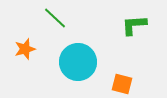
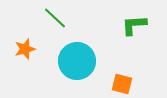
cyan circle: moved 1 px left, 1 px up
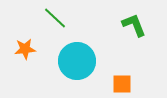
green L-shape: rotated 72 degrees clockwise
orange star: rotated 10 degrees clockwise
orange square: rotated 15 degrees counterclockwise
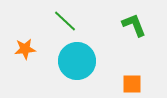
green line: moved 10 px right, 3 px down
orange square: moved 10 px right
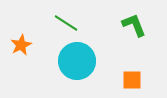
green line: moved 1 px right, 2 px down; rotated 10 degrees counterclockwise
orange star: moved 4 px left, 4 px up; rotated 20 degrees counterclockwise
orange square: moved 4 px up
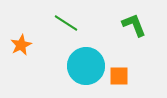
cyan circle: moved 9 px right, 5 px down
orange square: moved 13 px left, 4 px up
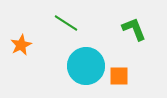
green L-shape: moved 4 px down
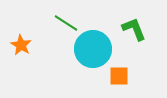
orange star: rotated 15 degrees counterclockwise
cyan circle: moved 7 px right, 17 px up
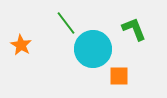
green line: rotated 20 degrees clockwise
